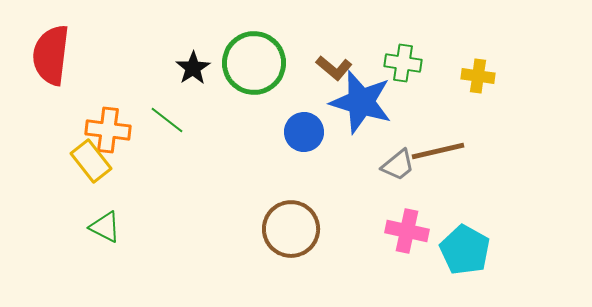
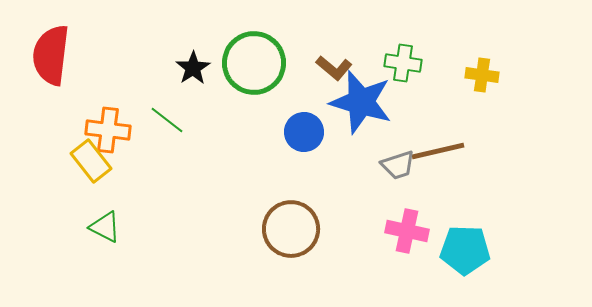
yellow cross: moved 4 px right, 1 px up
gray trapezoid: rotated 21 degrees clockwise
cyan pentagon: rotated 27 degrees counterclockwise
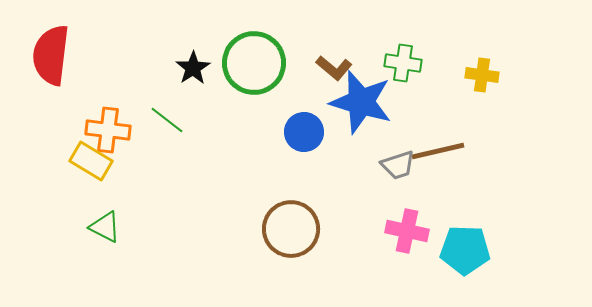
yellow rectangle: rotated 21 degrees counterclockwise
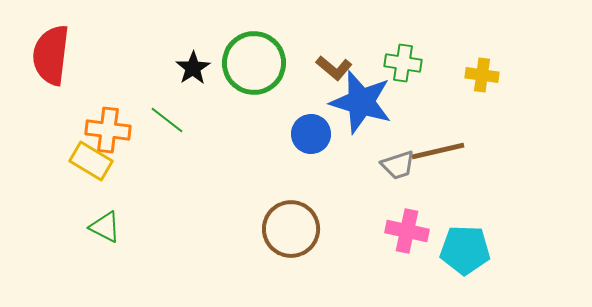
blue circle: moved 7 px right, 2 px down
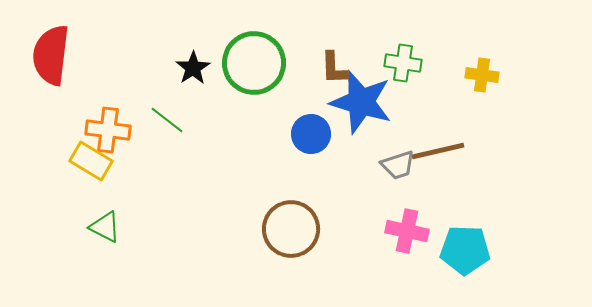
brown L-shape: rotated 48 degrees clockwise
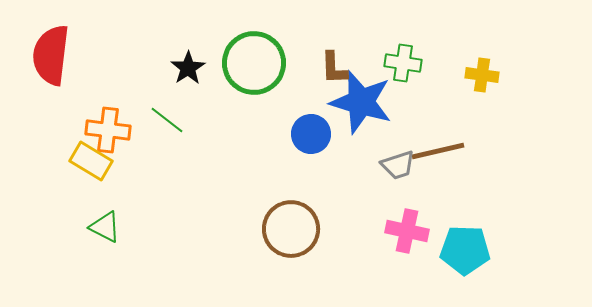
black star: moved 5 px left
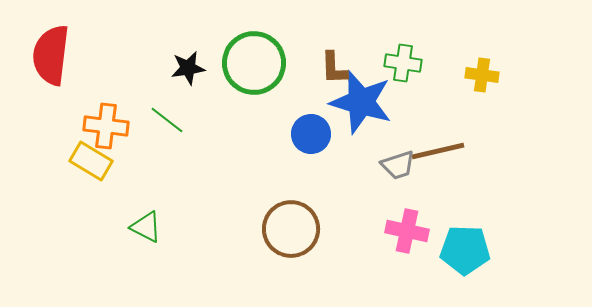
black star: rotated 24 degrees clockwise
orange cross: moved 2 px left, 4 px up
green triangle: moved 41 px right
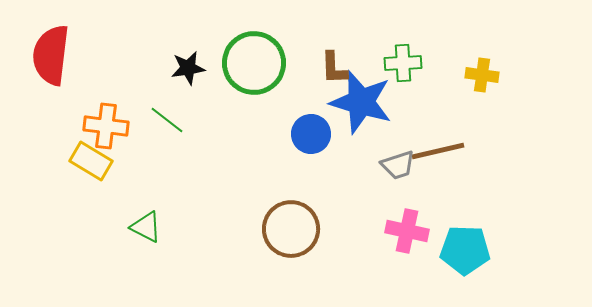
green cross: rotated 12 degrees counterclockwise
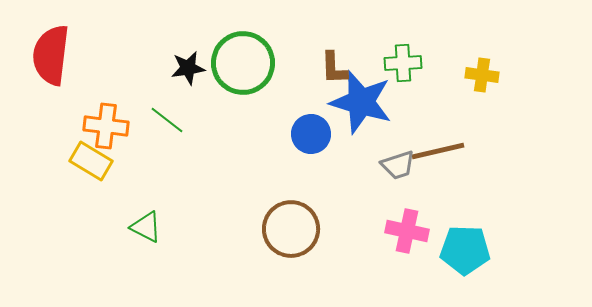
green circle: moved 11 px left
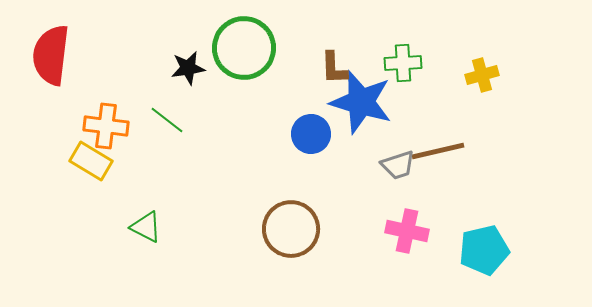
green circle: moved 1 px right, 15 px up
yellow cross: rotated 24 degrees counterclockwise
cyan pentagon: moved 19 px right; rotated 15 degrees counterclockwise
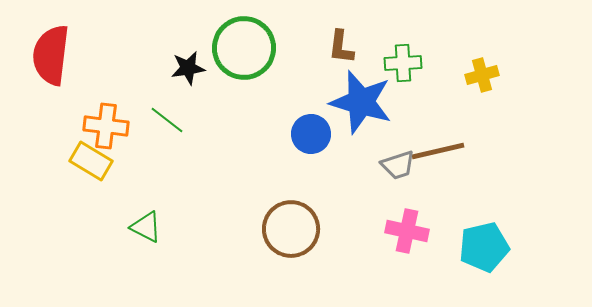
brown L-shape: moved 7 px right, 21 px up; rotated 9 degrees clockwise
cyan pentagon: moved 3 px up
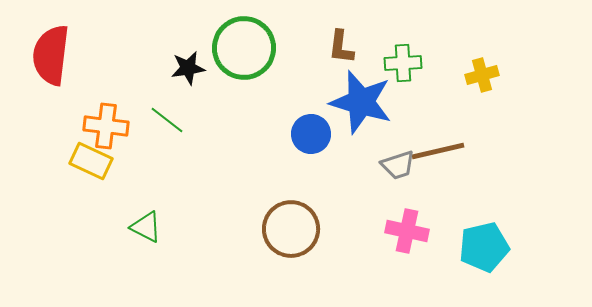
yellow rectangle: rotated 6 degrees counterclockwise
